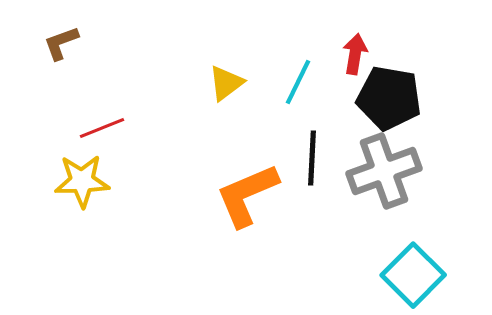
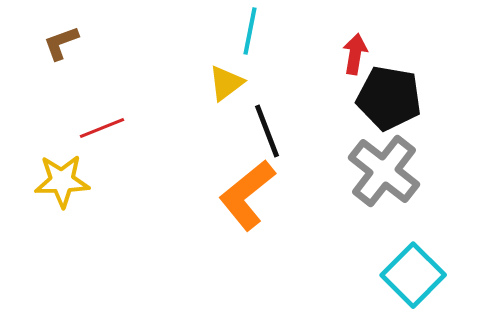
cyan line: moved 48 px left, 51 px up; rotated 15 degrees counterclockwise
black line: moved 45 px left, 27 px up; rotated 24 degrees counterclockwise
gray cross: rotated 32 degrees counterclockwise
yellow star: moved 20 px left
orange L-shape: rotated 16 degrees counterclockwise
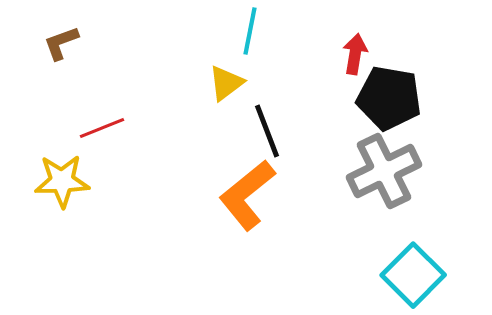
gray cross: rotated 26 degrees clockwise
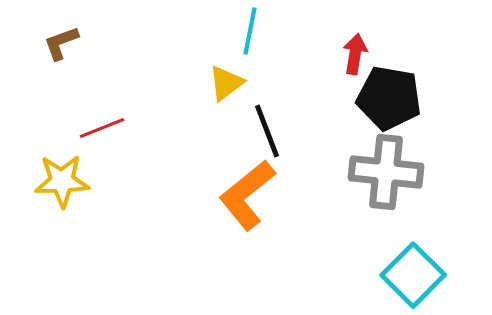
gray cross: moved 2 px right, 1 px down; rotated 32 degrees clockwise
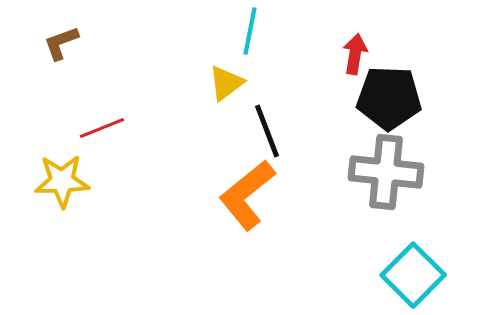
black pentagon: rotated 8 degrees counterclockwise
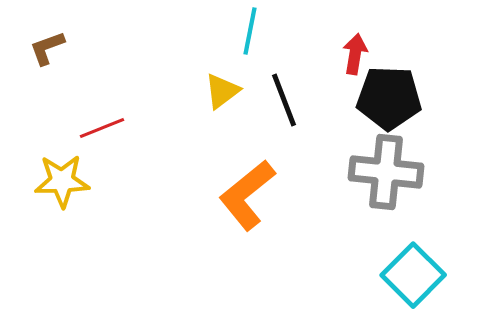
brown L-shape: moved 14 px left, 5 px down
yellow triangle: moved 4 px left, 8 px down
black line: moved 17 px right, 31 px up
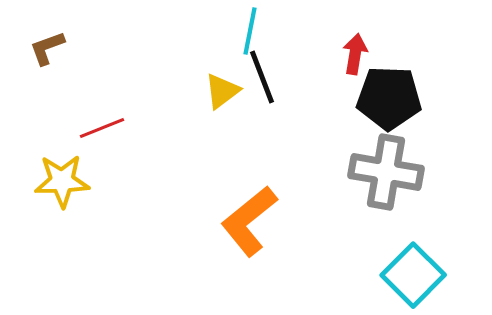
black line: moved 22 px left, 23 px up
gray cross: rotated 4 degrees clockwise
orange L-shape: moved 2 px right, 26 px down
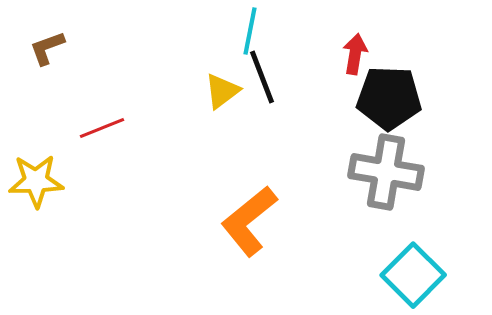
yellow star: moved 26 px left
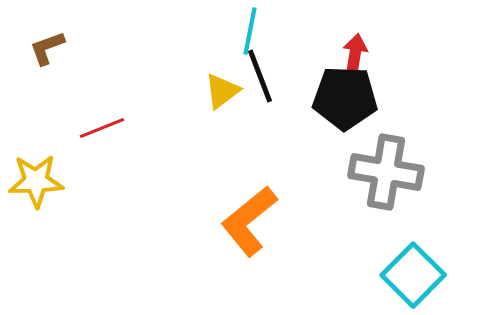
black line: moved 2 px left, 1 px up
black pentagon: moved 44 px left
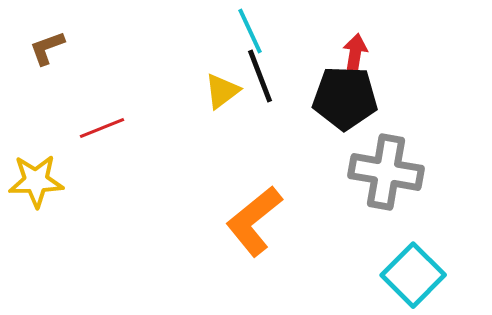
cyan line: rotated 36 degrees counterclockwise
orange L-shape: moved 5 px right
